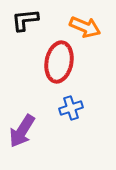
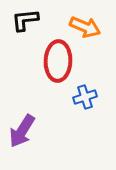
red ellipse: moved 1 px left, 1 px up; rotated 9 degrees counterclockwise
blue cross: moved 14 px right, 11 px up
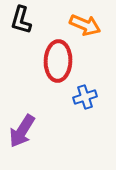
black L-shape: moved 4 px left; rotated 68 degrees counterclockwise
orange arrow: moved 2 px up
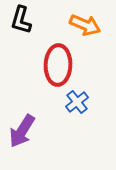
red ellipse: moved 4 px down
blue cross: moved 8 px left, 5 px down; rotated 20 degrees counterclockwise
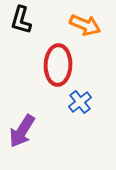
blue cross: moved 3 px right
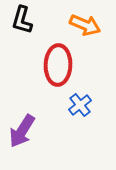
black L-shape: moved 1 px right
blue cross: moved 3 px down
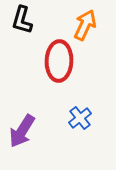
orange arrow: rotated 88 degrees counterclockwise
red ellipse: moved 1 px right, 4 px up
blue cross: moved 13 px down
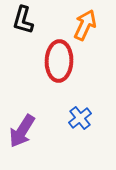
black L-shape: moved 1 px right
